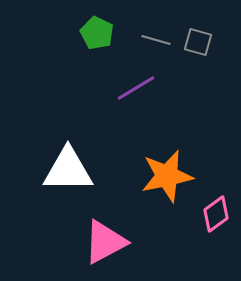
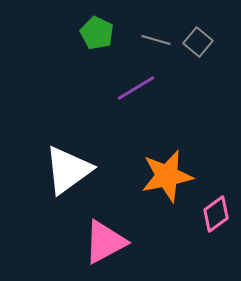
gray square: rotated 24 degrees clockwise
white triangle: rotated 36 degrees counterclockwise
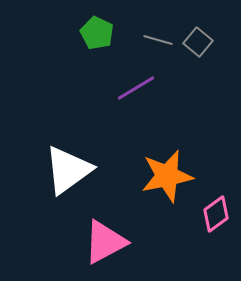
gray line: moved 2 px right
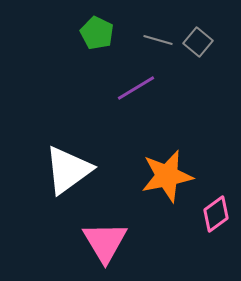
pink triangle: rotated 33 degrees counterclockwise
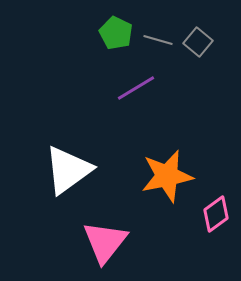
green pentagon: moved 19 px right
pink triangle: rotated 9 degrees clockwise
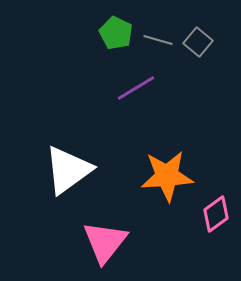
orange star: rotated 8 degrees clockwise
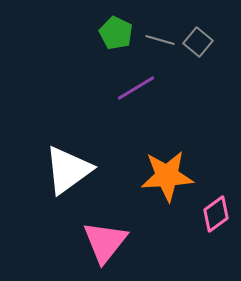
gray line: moved 2 px right
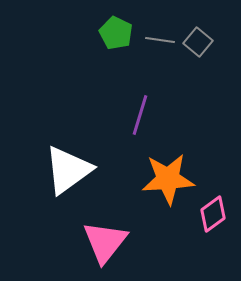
gray line: rotated 8 degrees counterclockwise
purple line: moved 4 px right, 27 px down; rotated 42 degrees counterclockwise
orange star: moved 1 px right, 3 px down
pink diamond: moved 3 px left
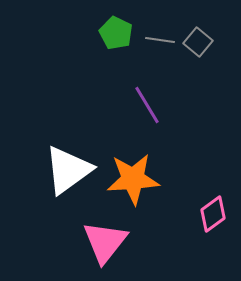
purple line: moved 7 px right, 10 px up; rotated 48 degrees counterclockwise
orange star: moved 35 px left
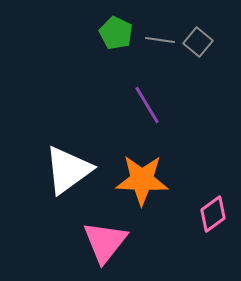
orange star: moved 9 px right, 1 px down; rotated 6 degrees clockwise
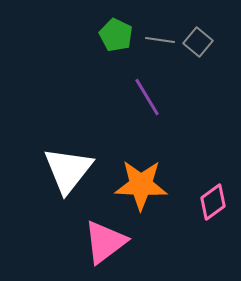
green pentagon: moved 2 px down
purple line: moved 8 px up
white triangle: rotated 16 degrees counterclockwise
orange star: moved 1 px left, 5 px down
pink diamond: moved 12 px up
pink triangle: rotated 15 degrees clockwise
